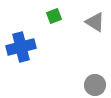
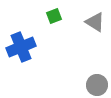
blue cross: rotated 8 degrees counterclockwise
gray circle: moved 2 px right
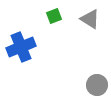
gray triangle: moved 5 px left, 3 px up
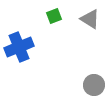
blue cross: moved 2 px left
gray circle: moved 3 px left
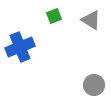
gray triangle: moved 1 px right, 1 px down
blue cross: moved 1 px right
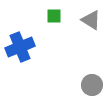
green square: rotated 21 degrees clockwise
gray circle: moved 2 px left
